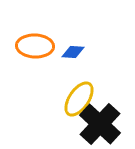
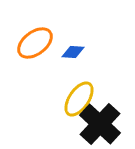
orange ellipse: moved 3 px up; rotated 39 degrees counterclockwise
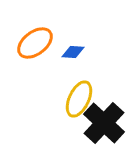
yellow ellipse: rotated 9 degrees counterclockwise
black cross: moved 4 px right, 1 px up
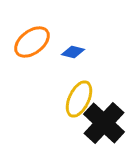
orange ellipse: moved 3 px left, 1 px up
blue diamond: rotated 10 degrees clockwise
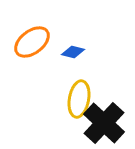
yellow ellipse: rotated 15 degrees counterclockwise
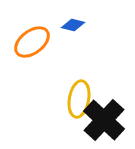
blue diamond: moved 27 px up
black cross: moved 3 px up
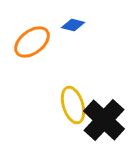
yellow ellipse: moved 6 px left, 6 px down; rotated 27 degrees counterclockwise
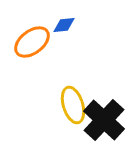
blue diamond: moved 9 px left; rotated 20 degrees counterclockwise
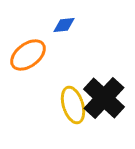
orange ellipse: moved 4 px left, 13 px down
black cross: moved 22 px up
